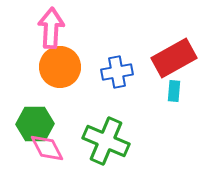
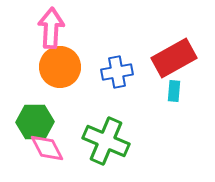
green hexagon: moved 2 px up
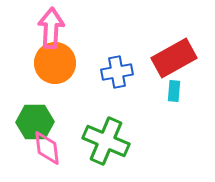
orange circle: moved 5 px left, 4 px up
pink diamond: rotated 21 degrees clockwise
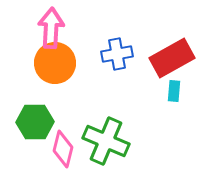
red rectangle: moved 2 px left
blue cross: moved 18 px up
pink diamond: moved 16 px right, 1 px down; rotated 21 degrees clockwise
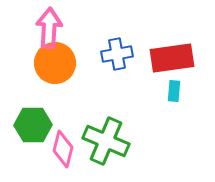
pink arrow: moved 2 px left
red rectangle: rotated 21 degrees clockwise
green hexagon: moved 2 px left, 3 px down
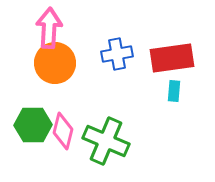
pink diamond: moved 18 px up
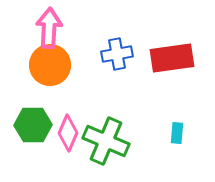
orange circle: moved 5 px left, 2 px down
cyan rectangle: moved 3 px right, 42 px down
pink diamond: moved 5 px right, 2 px down; rotated 9 degrees clockwise
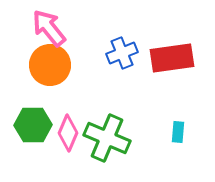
pink arrow: rotated 42 degrees counterclockwise
blue cross: moved 5 px right, 1 px up; rotated 12 degrees counterclockwise
cyan rectangle: moved 1 px right, 1 px up
green cross: moved 1 px right, 3 px up
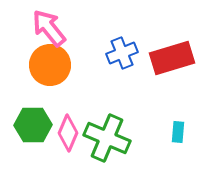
red rectangle: rotated 9 degrees counterclockwise
